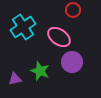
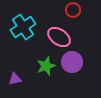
green star: moved 6 px right, 5 px up; rotated 30 degrees clockwise
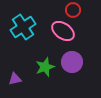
pink ellipse: moved 4 px right, 6 px up
green star: moved 1 px left, 1 px down
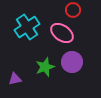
cyan cross: moved 4 px right
pink ellipse: moved 1 px left, 2 px down
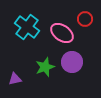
red circle: moved 12 px right, 9 px down
cyan cross: rotated 20 degrees counterclockwise
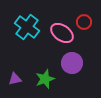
red circle: moved 1 px left, 3 px down
purple circle: moved 1 px down
green star: moved 12 px down
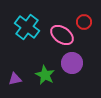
pink ellipse: moved 2 px down
green star: moved 4 px up; rotated 24 degrees counterclockwise
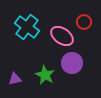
pink ellipse: moved 1 px down
